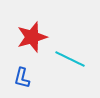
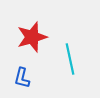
cyan line: rotated 52 degrees clockwise
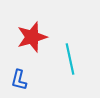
blue L-shape: moved 3 px left, 2 px down
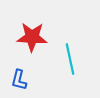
red star: rotated 20 degrees clockwise
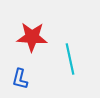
blue L-shape: moved 1 px right, 1 px up
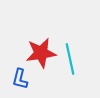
red star: moved 9 px right, 16 px down; rotated 12 degrees counterclockwise
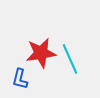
cyan line: rotated 12 degrees counterclockwise
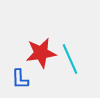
blue L-shape: rotated 15 degrees counterclockwise
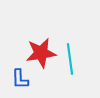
cyan line: rotated 16 degrees clockwise
